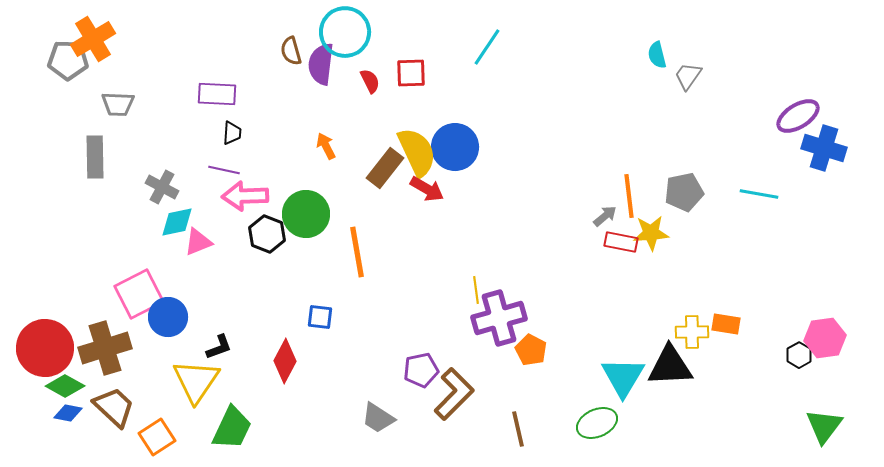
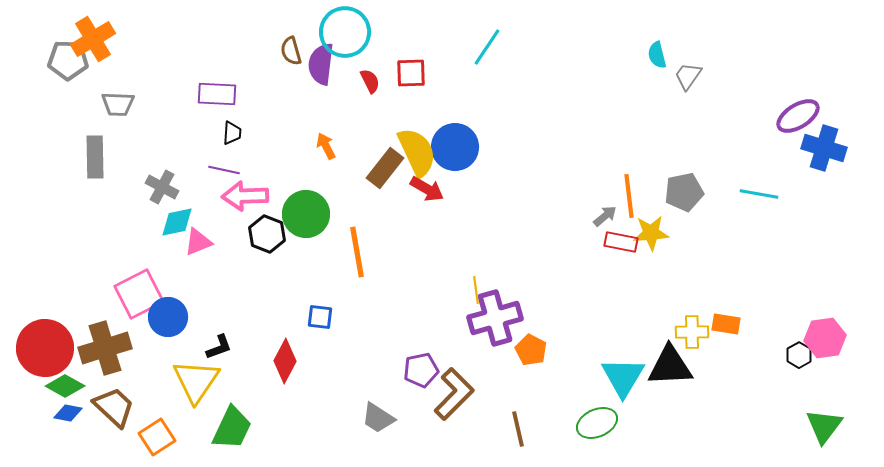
purple cross at (499, 318): moved 4 px left
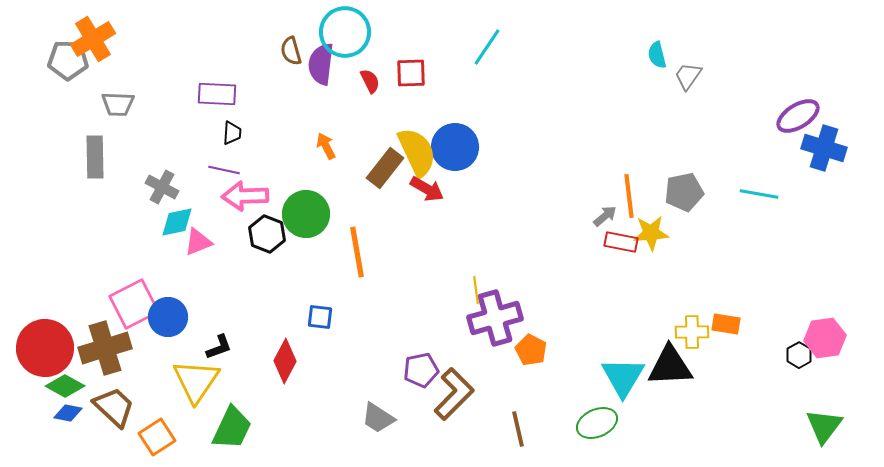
pink square at (139, 294): moved 5 px left, 10 px down
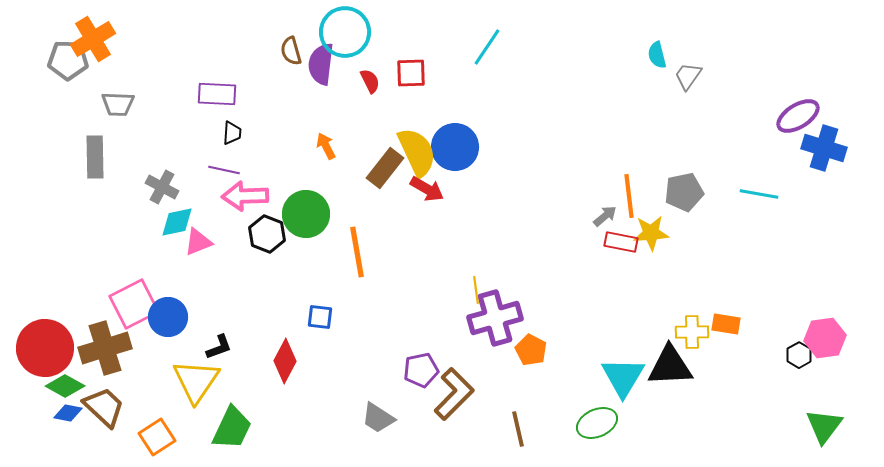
brown trapezoid at (114, 407): moved 10 px left
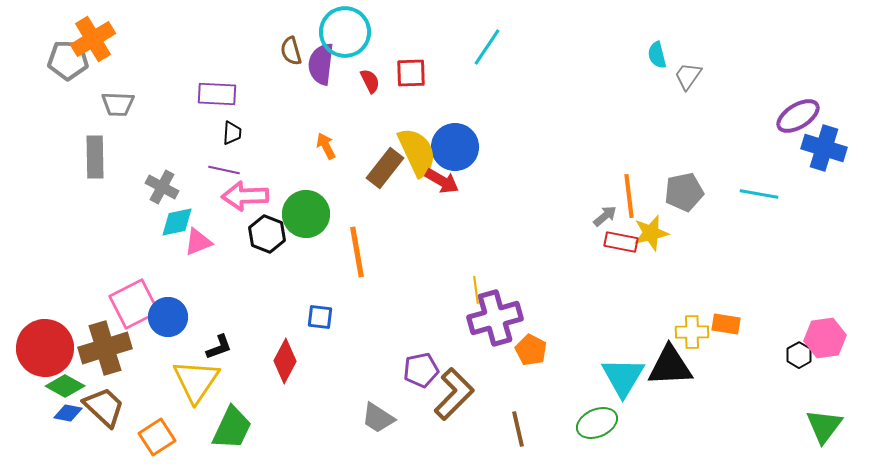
red arrow at (427, 189): moved 15 px right, 8 px up
yellow star at (651, 233): rotated 9 degrees counterclockwise
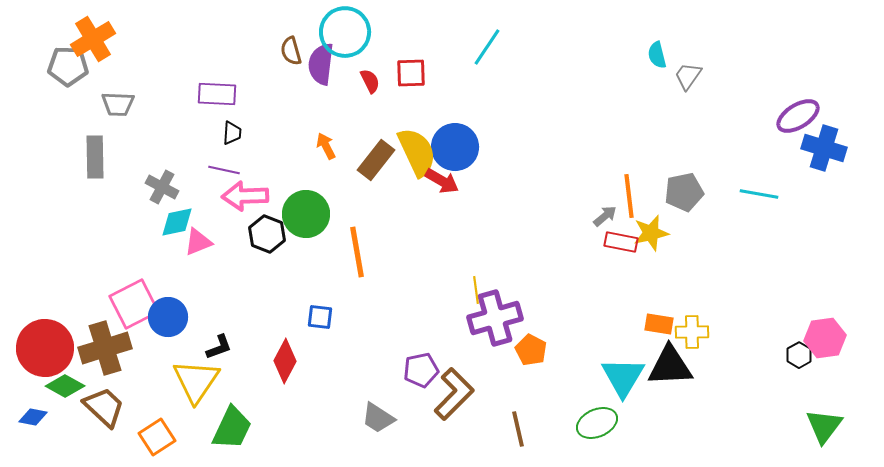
gray pentagon at (68, 60): moved 6 px down
brown rectangle at (385, 168): moved 9 px left, 8 px up
orange rectangle at (726, 324): moved 67 px left
blue diamond at (68, 413): moved 35 px left, 4 px down
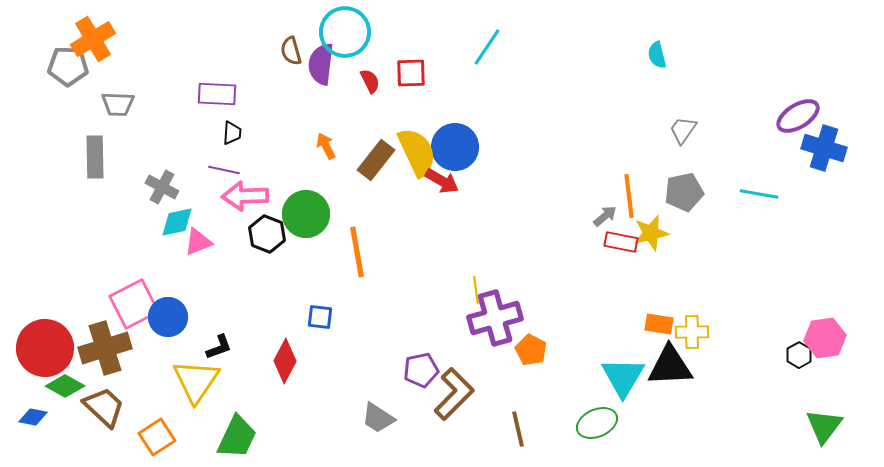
gray trapezoid at (688, 76): moved 5 px left, 54 px down
green trapezoid at (232, 428): moved 5 px right, 9 px down
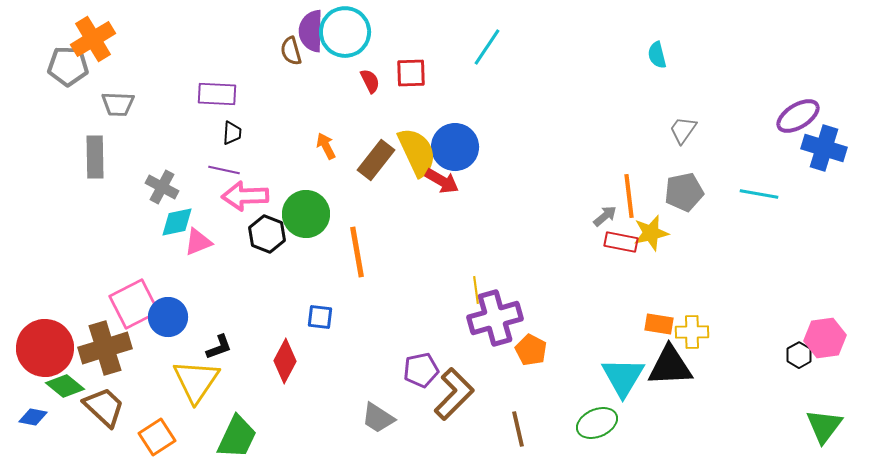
purple semicircle at (321, 64): moved 10 px left, 33 px up; rotated 6 degrees counterclockwise
green diamond at (65, 386): rotated 9 degrees clockwise
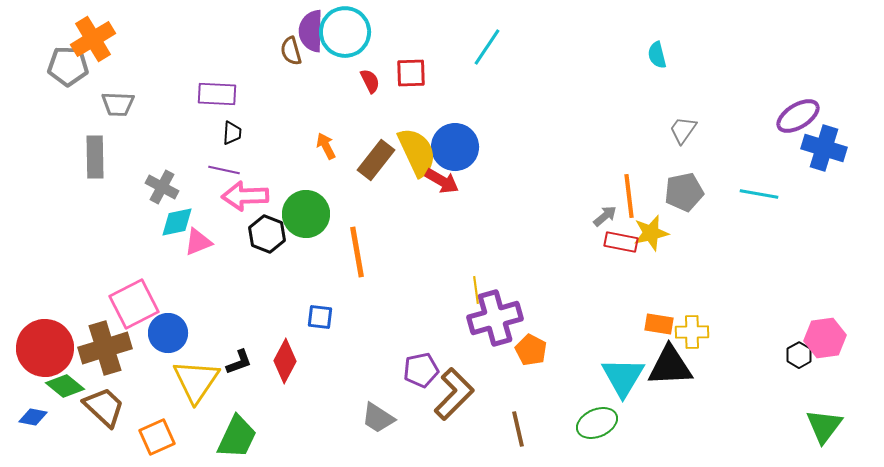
blue circle at (168, 317): moved 16 px down
black L-shape at (219, 347): moved 20 px right, 15 px down
orange square at (157, 437): rotated 9 degrees clockwise
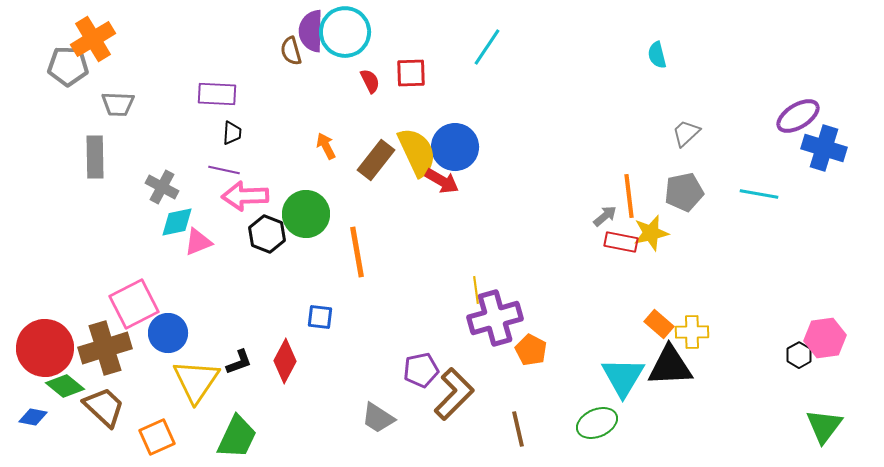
gray trapezoid at (683, 130): moved 3 px right, 3 px down; rotated 12 degrees clockwise
orange rectangle at (659, 324): rotated 32 degrees clockwise
